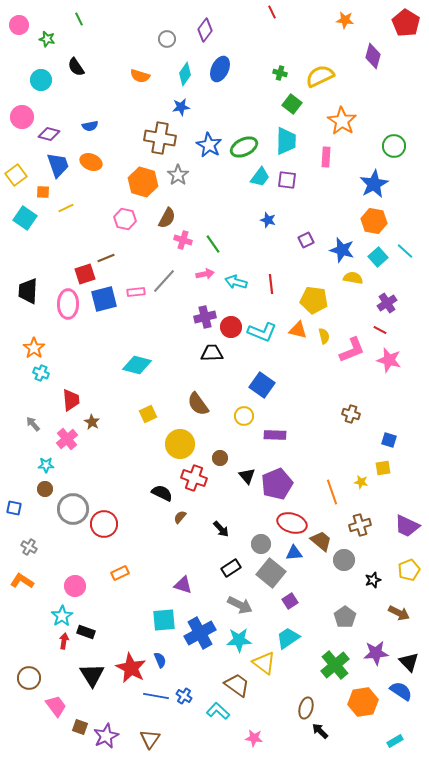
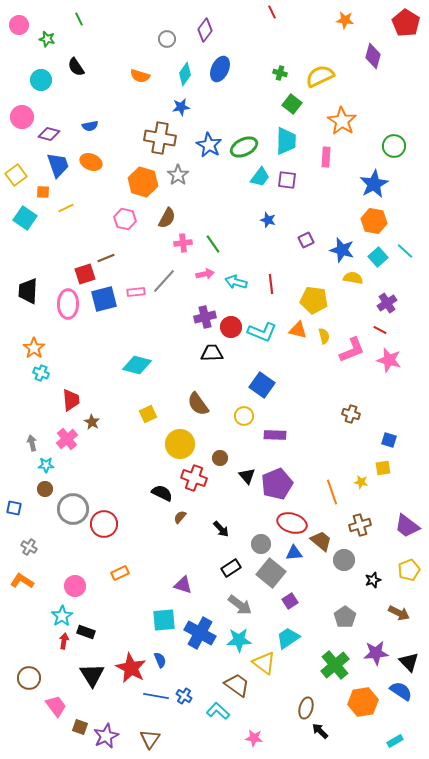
pink cross at (183, 240): moved 3 px down; rotated 24 degrees counterclockwise
gray arrow at (33, 424): moved 1 px left, 19 px down; rotated 28 degrees clockwise
purple trapezoid at (407, 526): rotated 12 degrees clockwise
gray arrow at (240, 605): rotated 10 degrees clockwise
blue cross at (200, 633): rotated 32 degrees counterclockwise
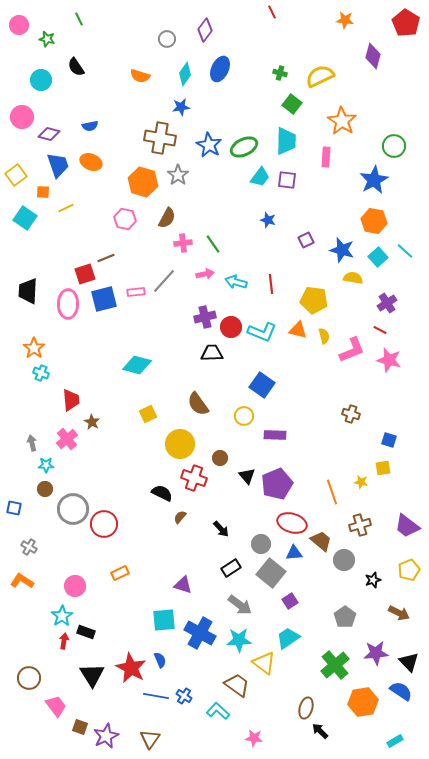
blue star at (374, 184): moved 4 px up
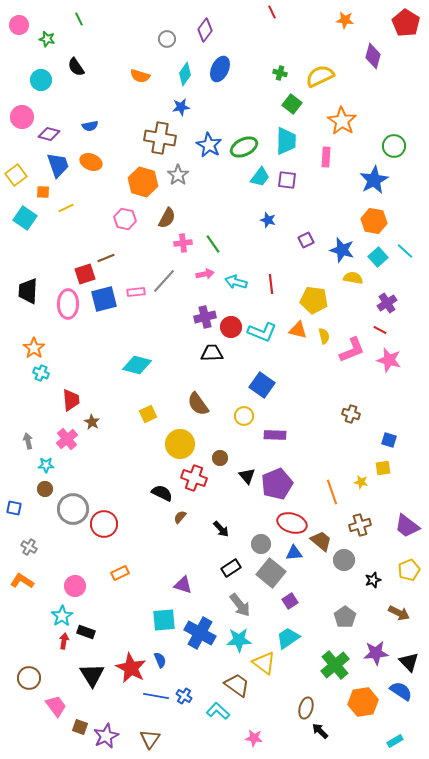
gray arrow at (32, 443): moved 4 px left, 2 px up
gray arrow at (240, 605): rotated 15 degrees clockwise
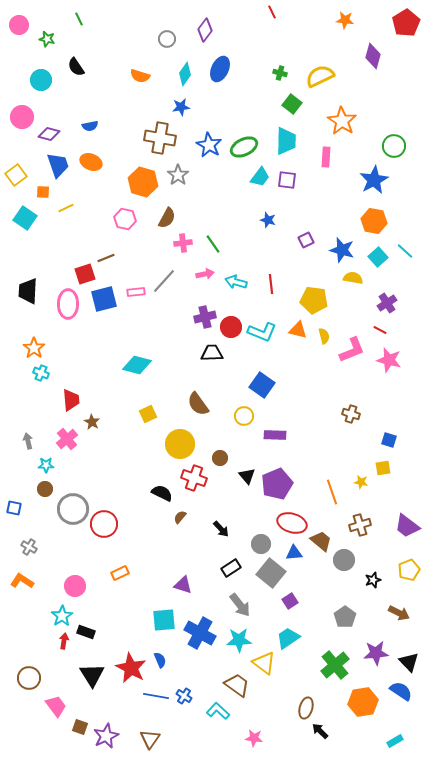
red pentagon at (406, 23): rotated 8 degrees clockwise
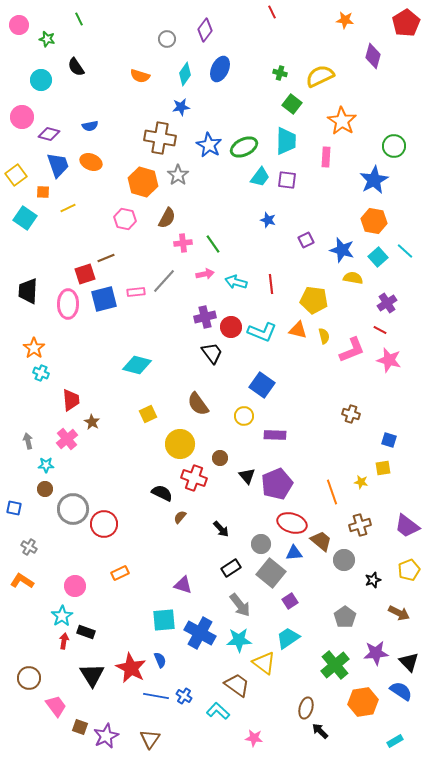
yellow line at (66, 208): moved 2 px right
black trapezoid at (212, 353): rotated 55 degrees clockwise
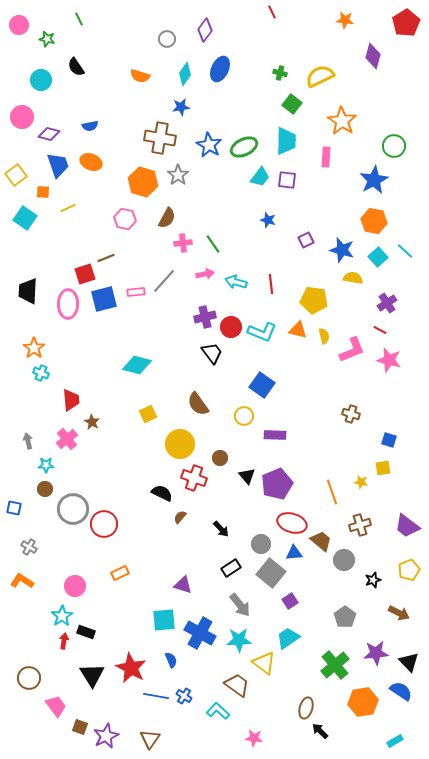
blue semicircle at (160, 660): moved 11 px right
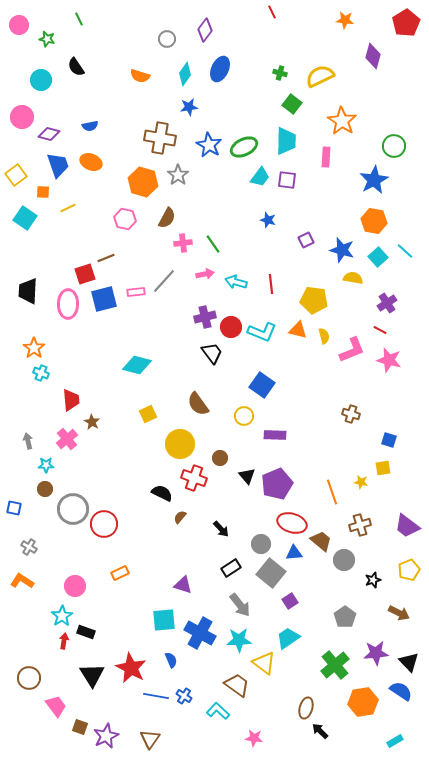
blue star at (181, 107): moved 8 px right
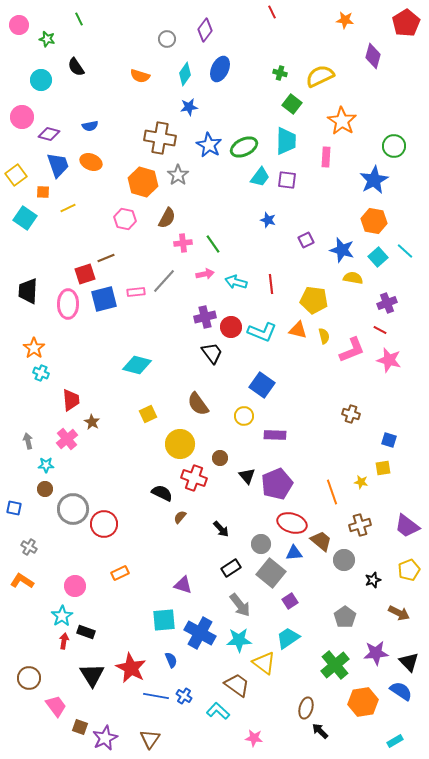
purple cross at (387, 303): rotated 12 degrees clockwise
purple star at (106, 736): moved 1 px left, 2 px down
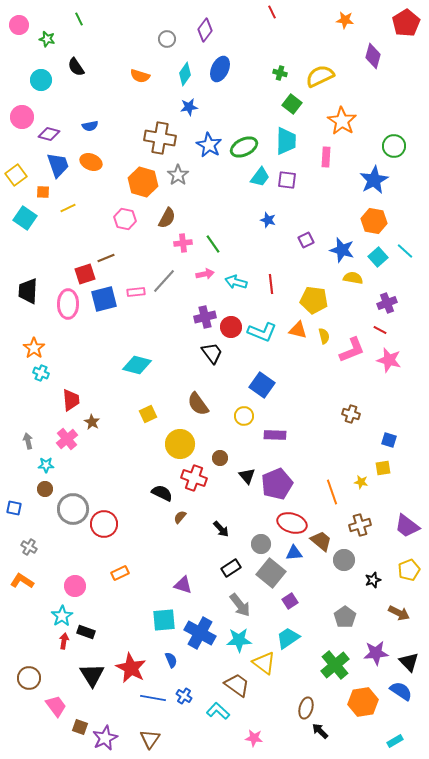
blue line at (156, 696): moved 3 px left, 2 px down
